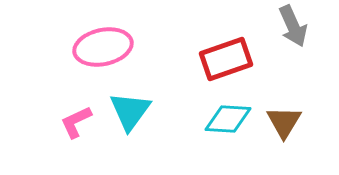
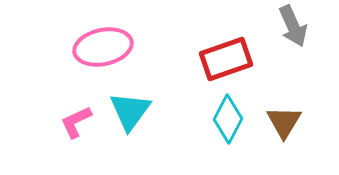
cyan diamond: rotated 66 degrees counterclockwise
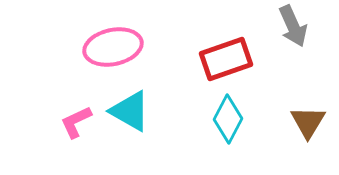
pink ellipse: moved 10 px right
cyan triangle: rotated 36 degrees counterclockwise
brown triangle: moved 24 px right
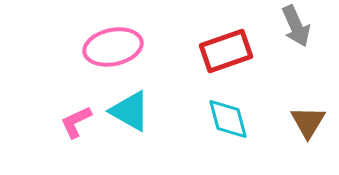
gray arrow: moved 3 px right
red rectangle: moved 8 px up
cyan diamond: rotated 42 degrees counterclockwise
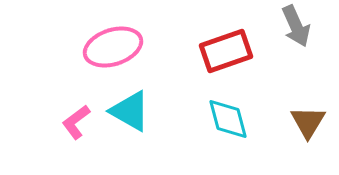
pink ellipse: rotated 6 degrees counterclockwise
pink L-shape: rotated 12 degrees counterclockwise
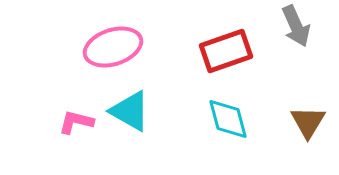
pink L-shape: rotated 51 degrees clockwise
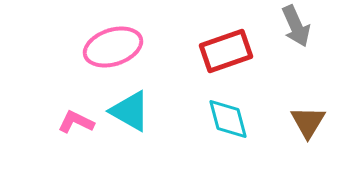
pink L-shape: rotated 12 degrees clockwise
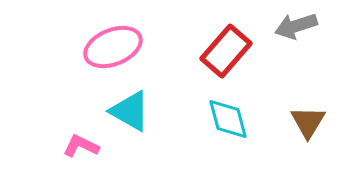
gray arrow: rotated 96 degrees clockwise
pink ellipse: rotated 4 degrees counterclockwise
red rectangle: rotated 30 degrees counterclockwise
pink L-shape: moved 5 px right, 24 px down
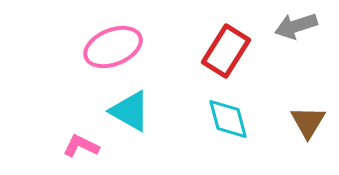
red rectangle: rotated 9 degrees counterclockwise
